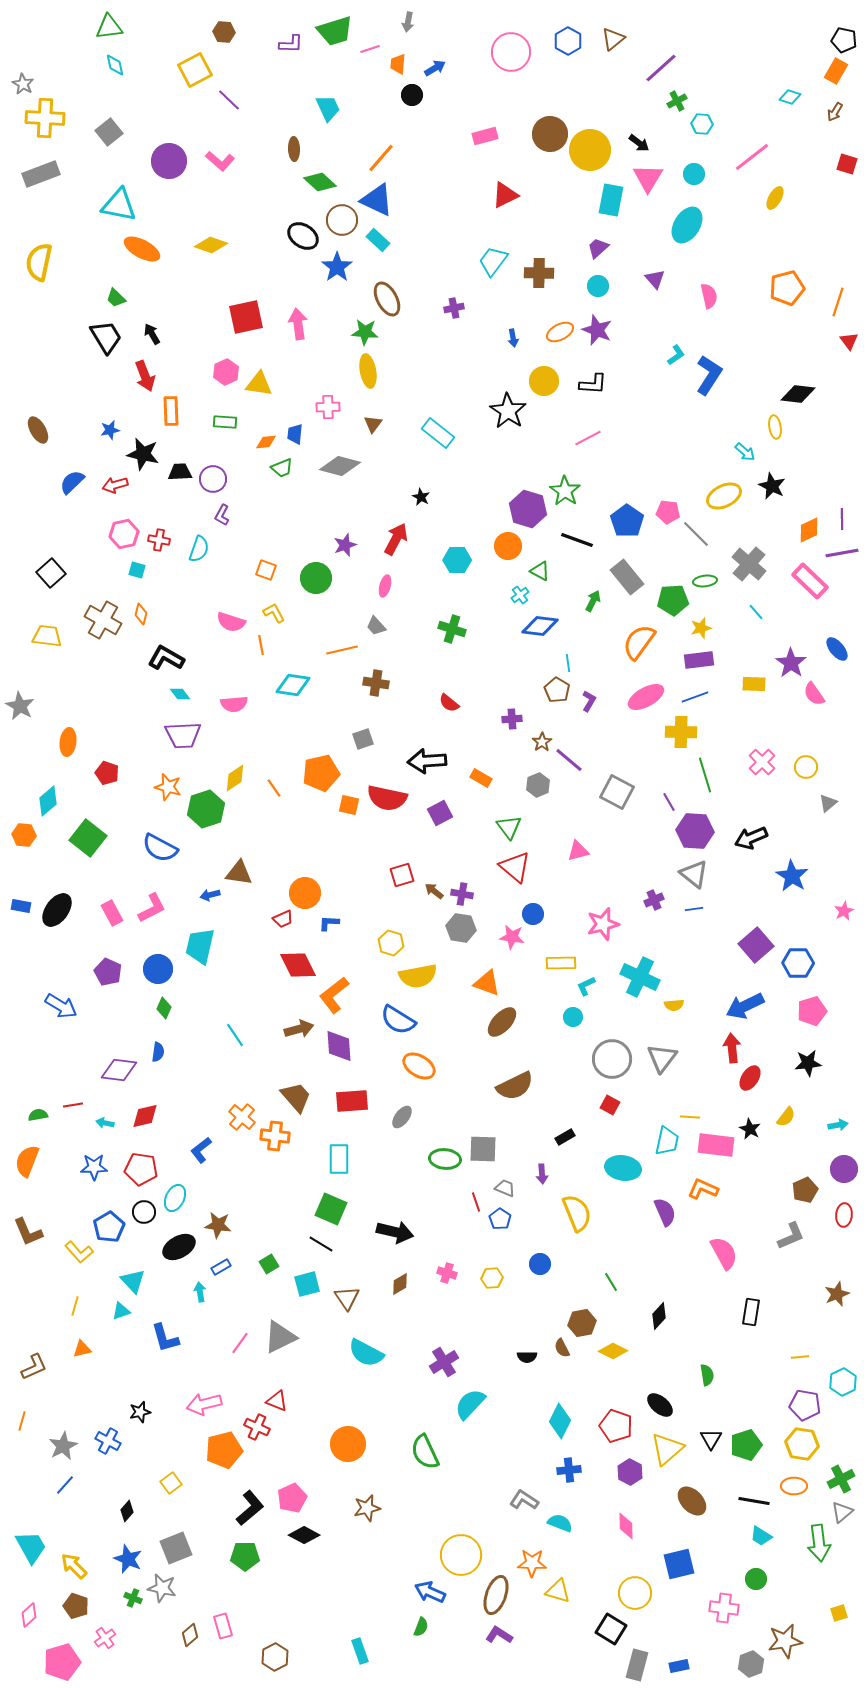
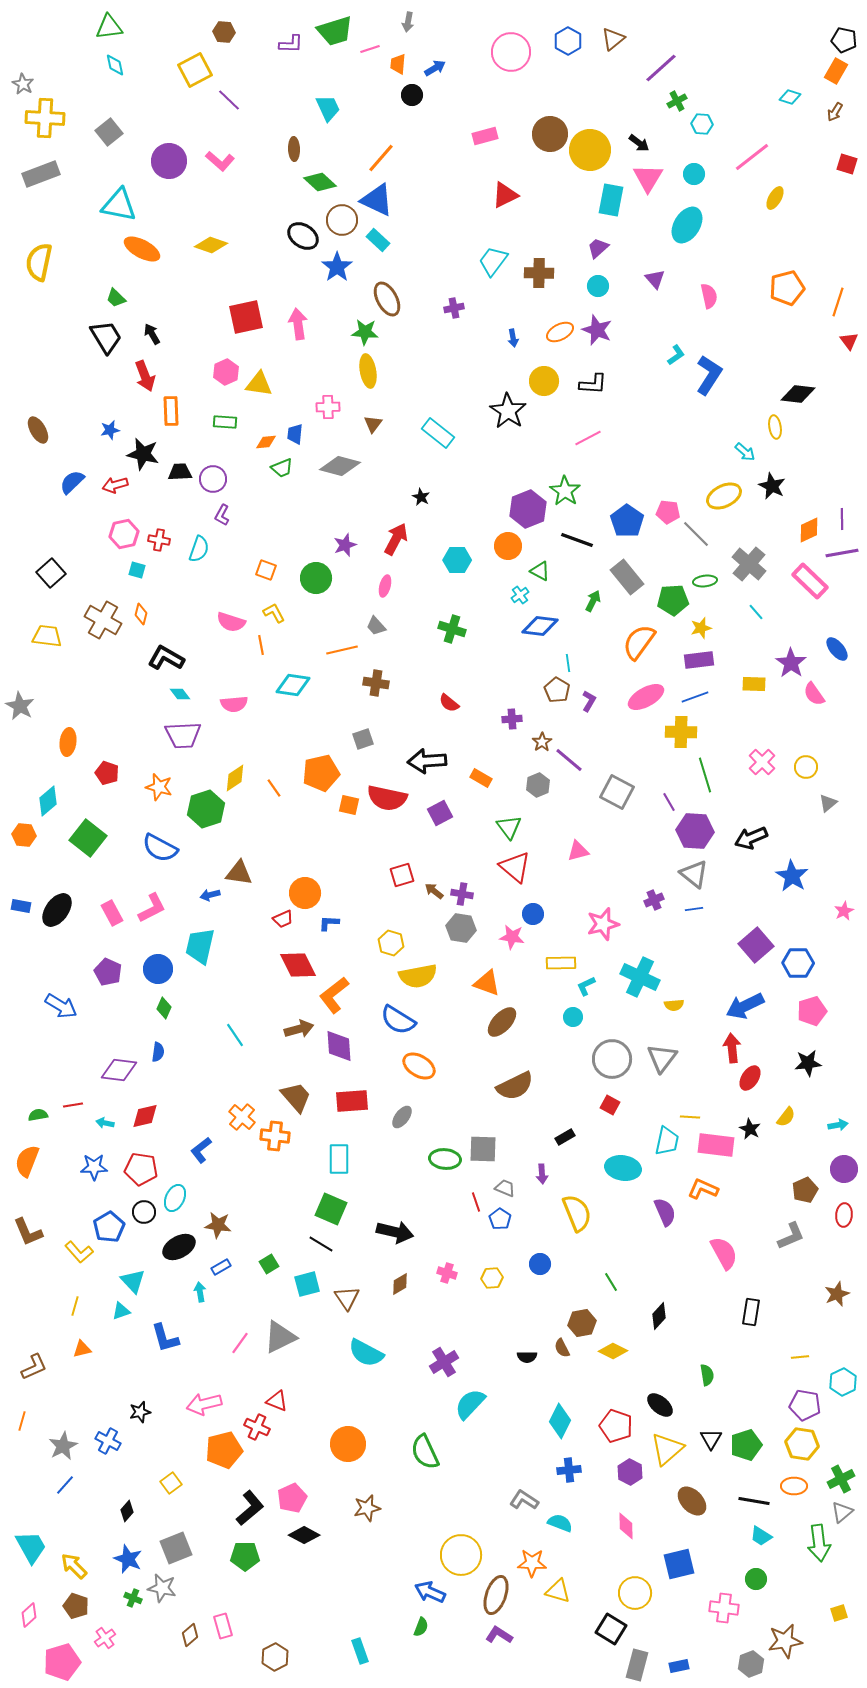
purple hexagon at (528, 509): rotated 21 degrees clockwise
orange star at (168, 787): moved 9 px left
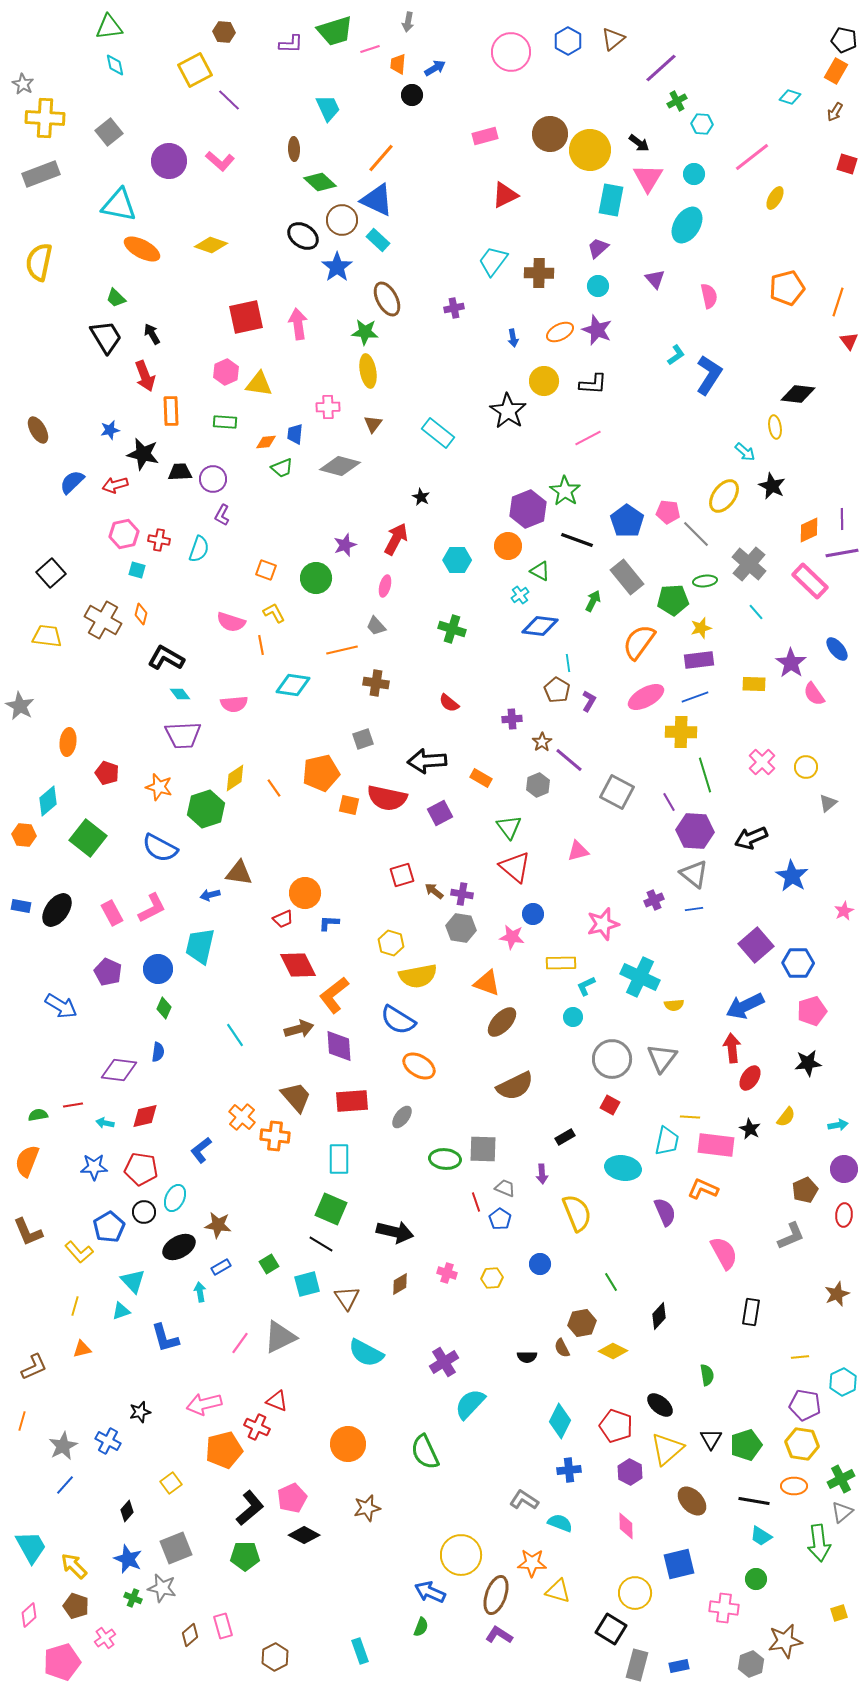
yellow ellipse at (724, 496): rotated 28 degrees counterclockwise
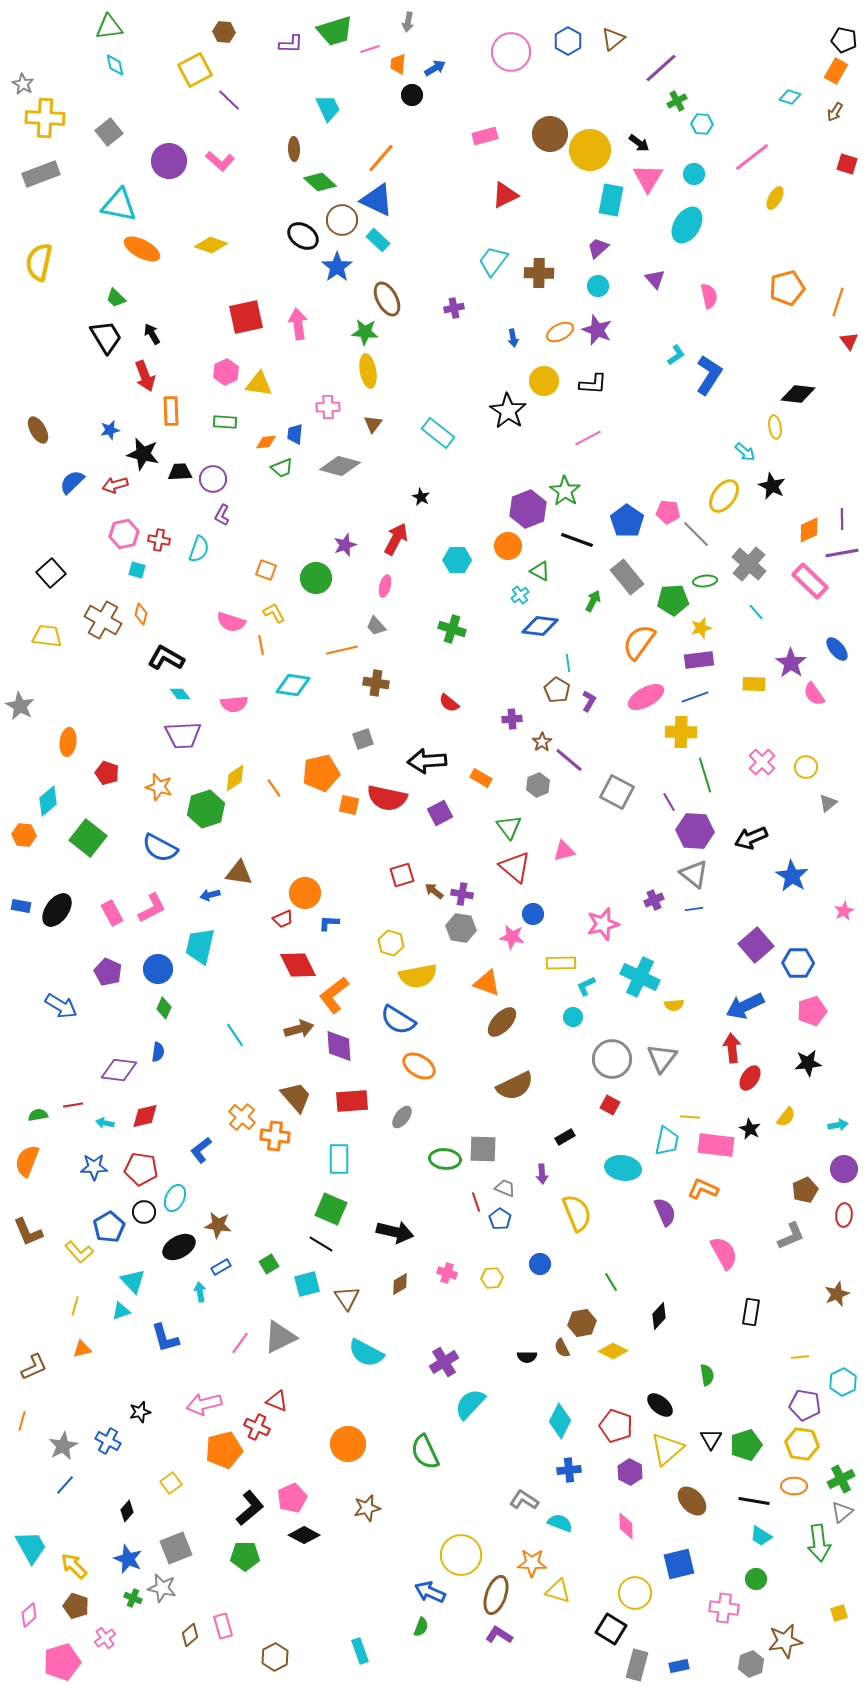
pink triangle at (578, 851): moved 14 px left
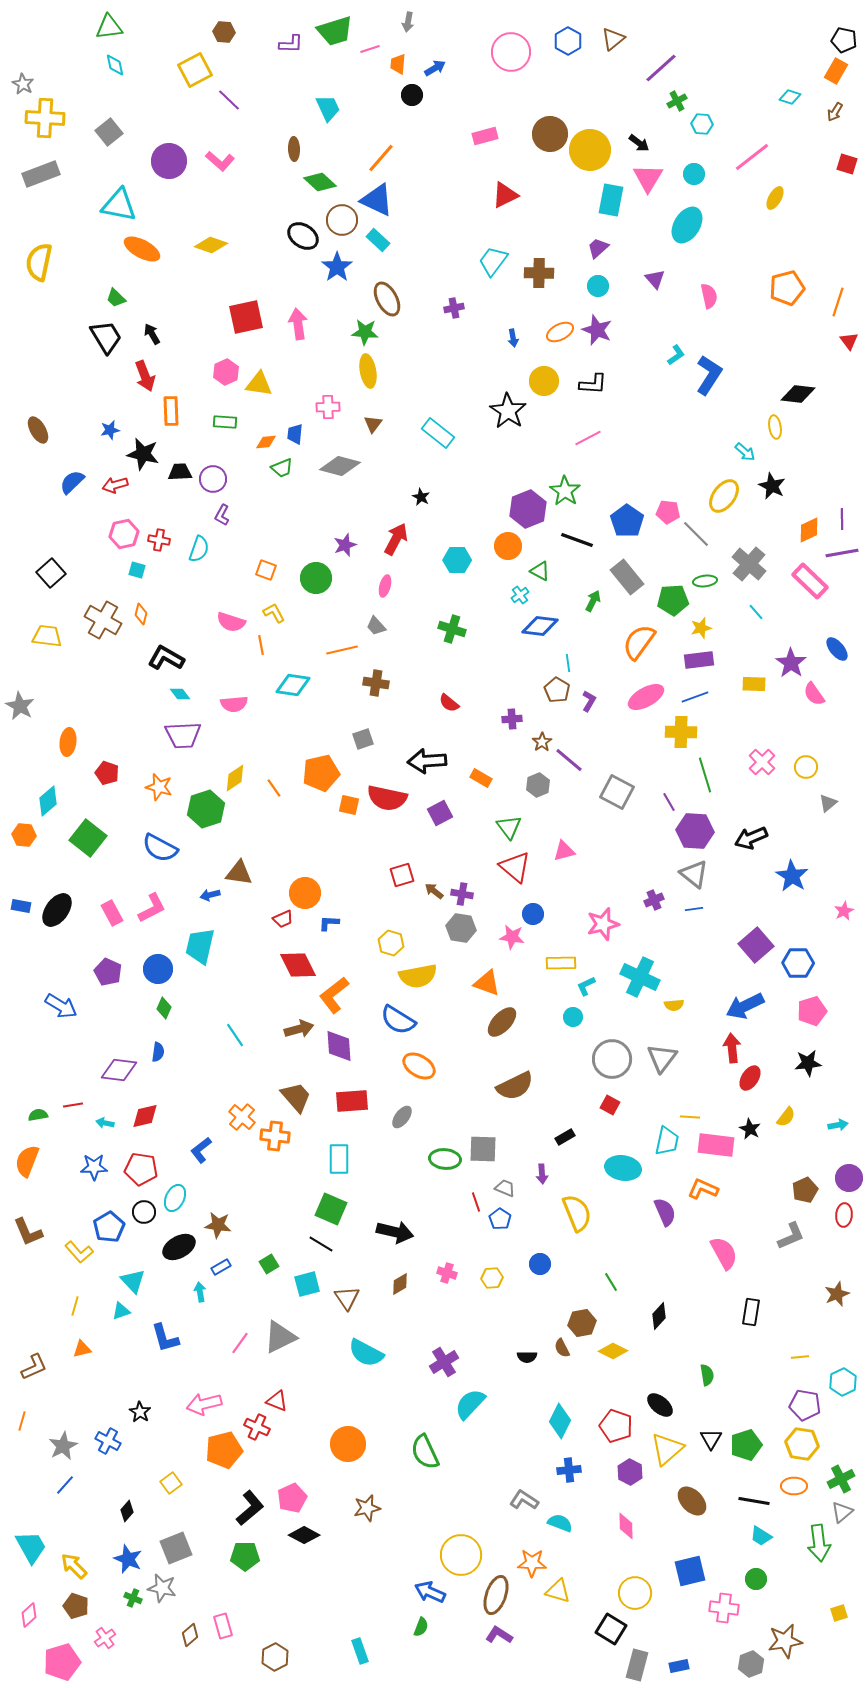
purple circle at (844, 1169): moved 5 px right, 9 px down
black star at (140, 1412): rotated 25 degrees counterclockwise
blue square at (679, 1564): moved 11 px right, 7 px down
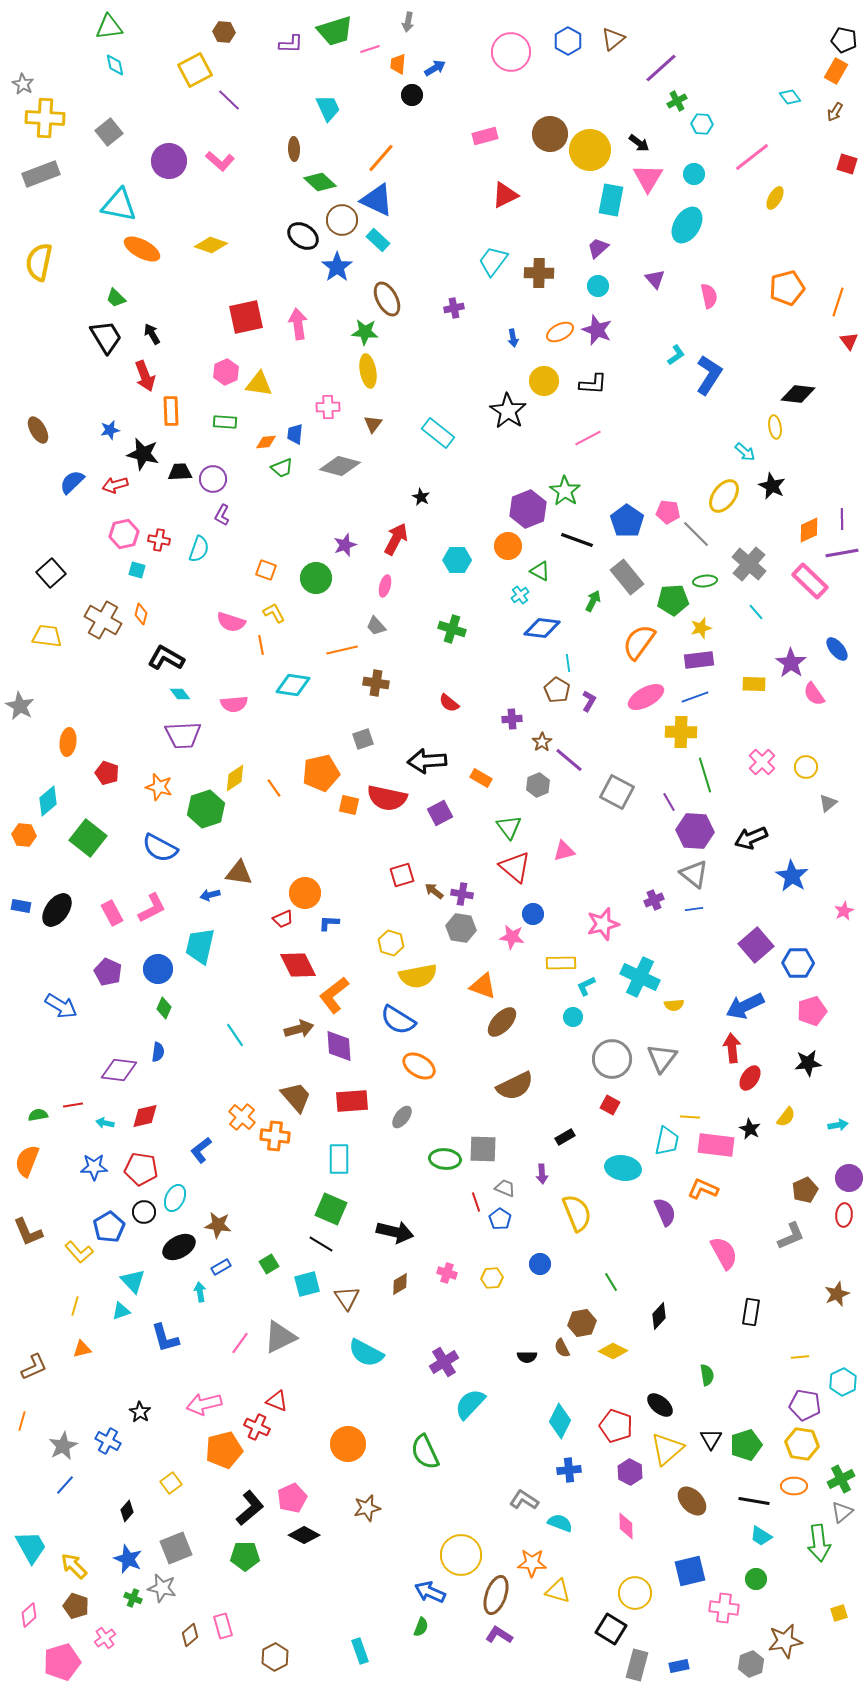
cyan diamond at (790, 97): rotated 35 degrees clockwise
blue diamond at (540, 626): moved 2 px right, 2 px down
orange triangle at (487, 983): moved 4 px left, 3 px down
